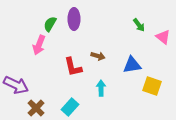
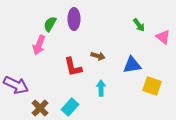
brown cross: moved 4 px right
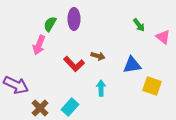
red L-shape: moved 1 px right, 3 px up; rotated 30 degrees counterclockwise
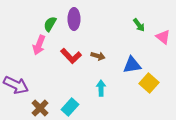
red L-shape: moved 3 px left, 8 px up
yellow square: moved 3 px left, 3 px up; rotated 24 degrees clockwise
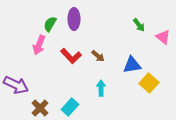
brown arrow: rotated 24 degrees clockwise
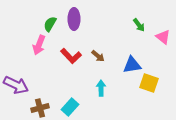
yellow square: rotated 24 degrees counterclockwise
brown cross: rotated 30 degrees clockwise
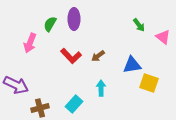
pink arrow: moved 9 px left, 2 px up
brown arrow: rotated 104 degrees clockwise
cyan rectangle: moved 4 px right, 3 px up
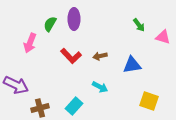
pink triangle: rotated 21 degrees counterclockwise
brown arrow: moved 2 px right; rotated 24 degrees clockwise
yellow square: moved 18 px down
cyan arrow: moved 1 px left, 1 px up; rotated 119 degrees clockwise
cyan rectangle: moved 2 px down
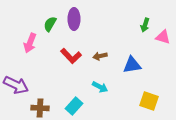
green arrow: moved 6 px right; rotated 56 degrees clockwise
brown cross: rotated 18 degrees clockwise
